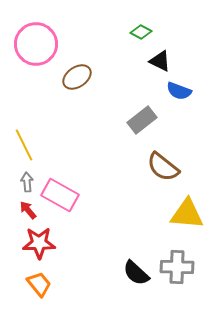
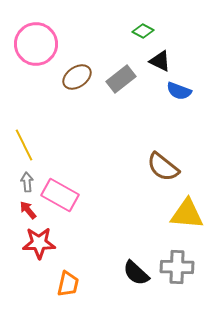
green diamond: moved 2 px right, 1 px up
gray rectangle: moved 21 px left, 41 px up
orange trapezoid: moved 29 px right; rotated 52 degrees clockwise
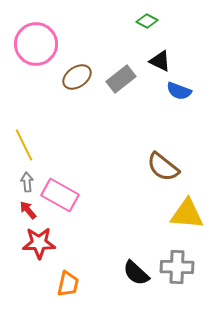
green diamond: moved 4 px right, 10 px up
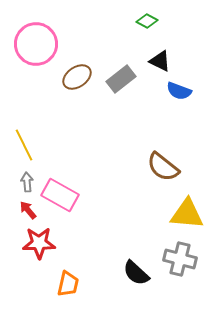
gray cross: moved 3 px right, 8 px up; rotated 12 degrees clockwise
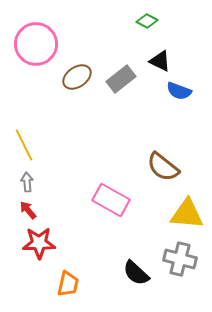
pink rectangle: moved 51 px right, 5 px down
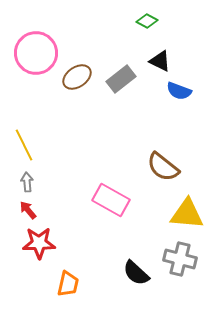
pink circle: moved 9 px down
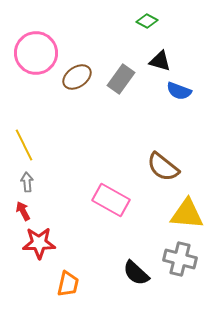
black triangle: rotated 10 degrees counterclockwise
gray rectangle: rotated 16 degrees counterclockwise
red arrow: moved 5 px left, 1 px down; rotated 12 degrees clockwise
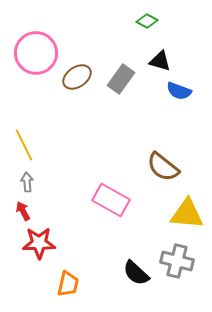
gray cross: moved 3 px left, 2 px down
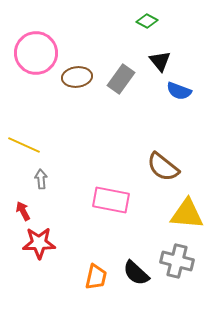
black triangle: rotated 35 degrees clockwise
brown ellipse: rotated 28 degrees clockwise
yellow line: rotated 40 degrees counterclockwise
gray arrow: moved 14 px right, 3 px up
pink rectangle: rotated 18 degrees counterclockwise
orange trapezoid: moved 28 px right, 7 px up
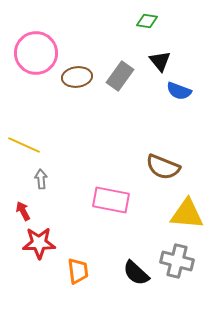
green diamond: rotated 20 degrees counterclockwise
gray rectangle: moved 1 px left, 3 px up
brown semicircle: rotated 16 degrees counterclockwise
orange trapezoid: moved 18 px left, 6 px up; rotated 20 degrees counterclockwise
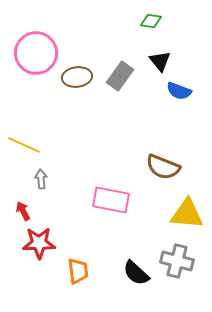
green diamond: moved 4 px right
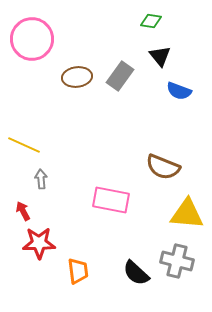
pink circle: moved 4 px left, 14 px up
black triangle: moved 5 px up
